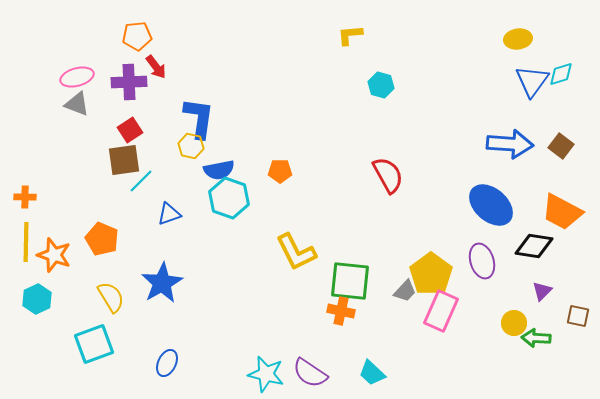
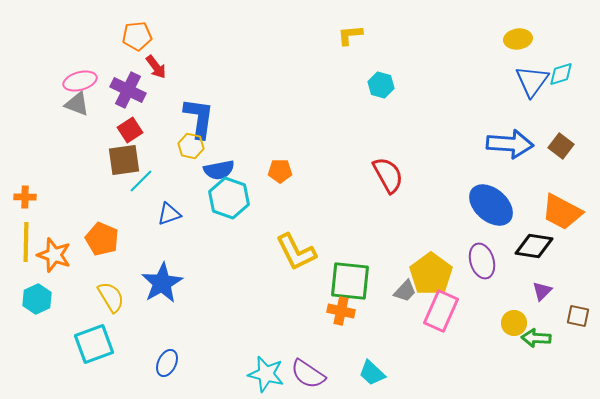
pink ellipse at (77, 77): moved 3 px right, 4 px down
purple cross at (129, 82): moved 1 px left, 8 px down; rotated 28 degrees clockwise
purple semicircle at (310, 373): moved 2 px left, 1 px down
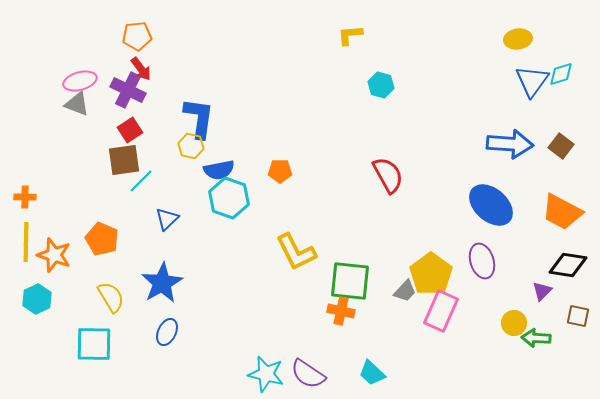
red arrow at (156, 67): moved 15 px left, 2 px down
blue triangle at (169, 214): moved 2 px left, 5 px down; rotated 25 degrees counterclockwise
black diamond at (534, 246): moved 34 px right, 19 px down
cyan square at (94, 344): rotated 21 degrees clockwise
blue ellipse at (167, 363): moved 31 px up
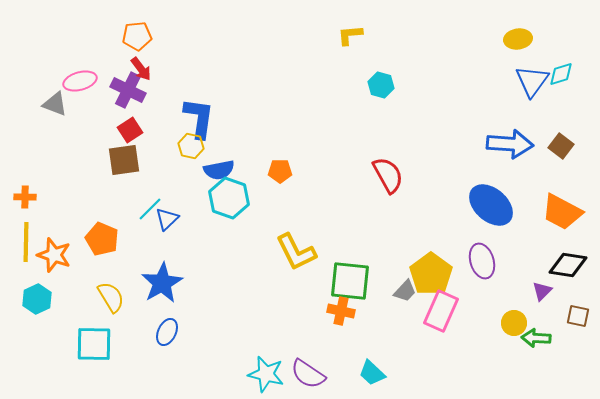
gray triangle at (77, 104): moved 22 px left
cyan line at (141, 181): moved 9 px right, 28 px down
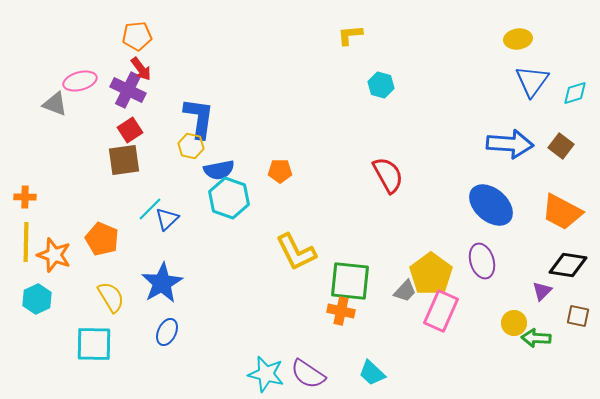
cyan diamond at (561, 74): moved 14 px right, 19 px down
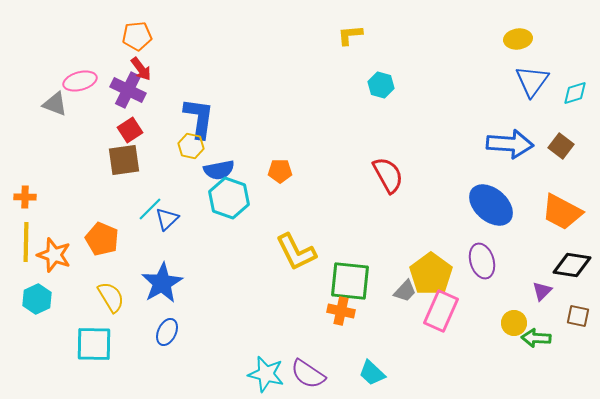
black diamond at (568, 265): moved 4 px right
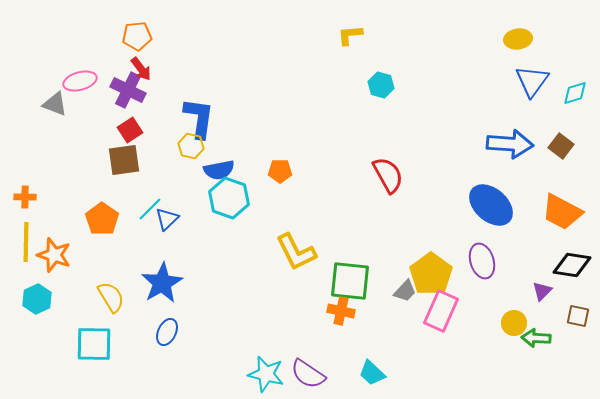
orange pentagon at (102, 239): moved 20 px up; rotated 12 degrees clockwise
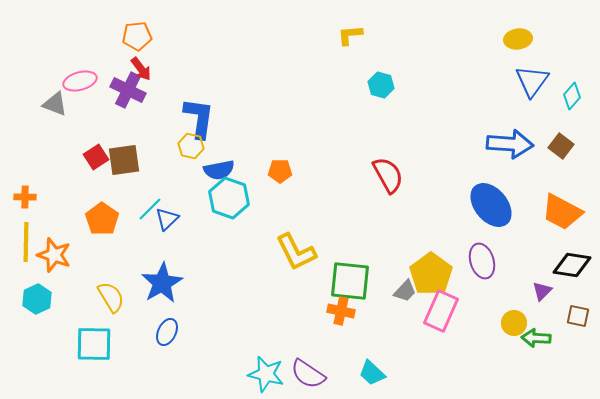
cyan diamond at (575, 93): moved 3 px left, 3 px down; rotated 32 degrees counterclockwise
red square at (130, 130): moved 34 px left, 27 px down
blue ellipse at (491, 205): rotated 9 degrees clockwise
